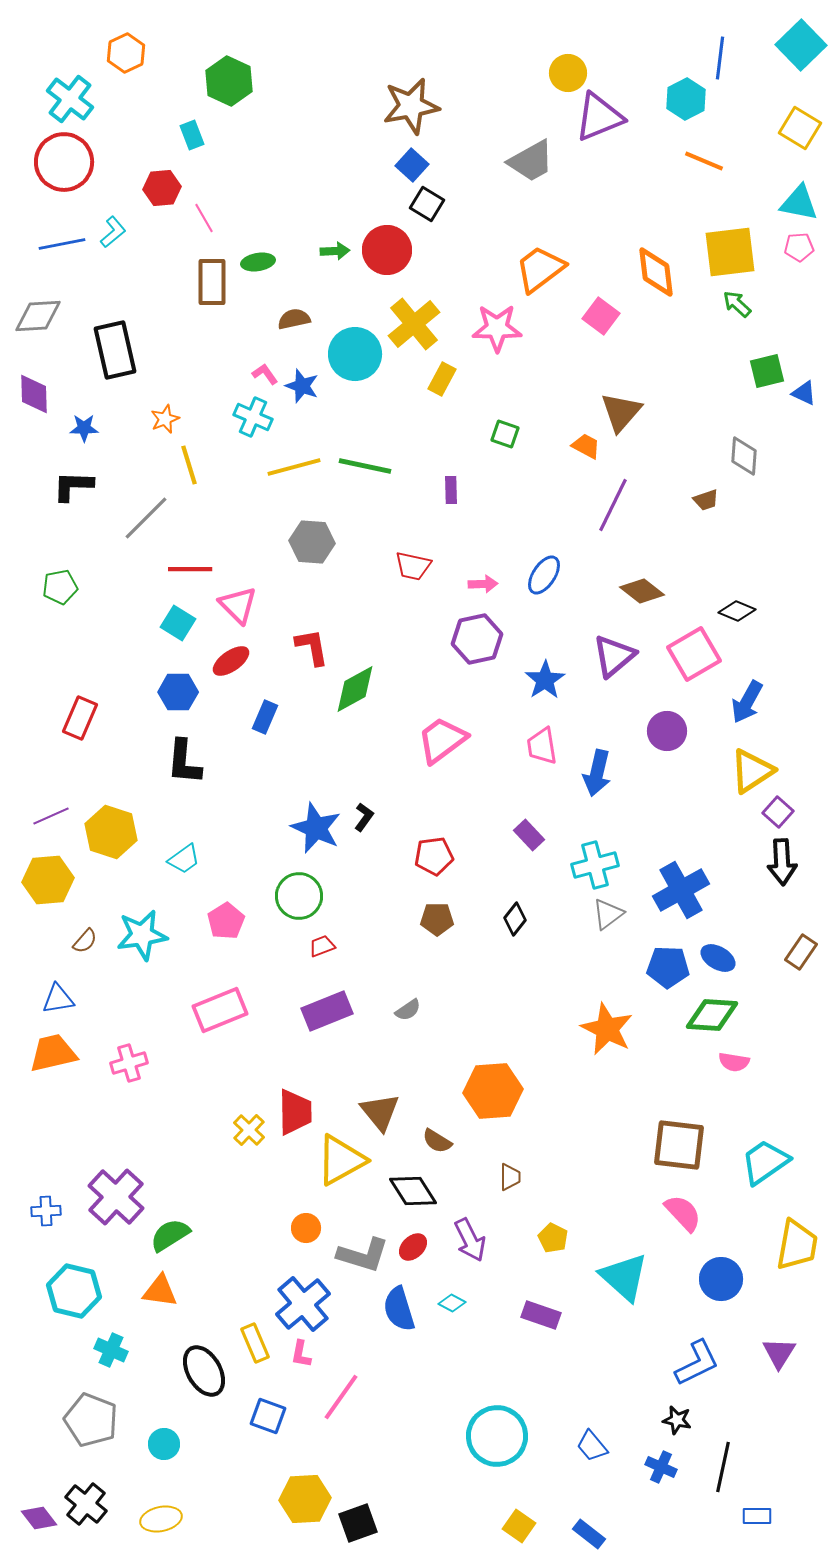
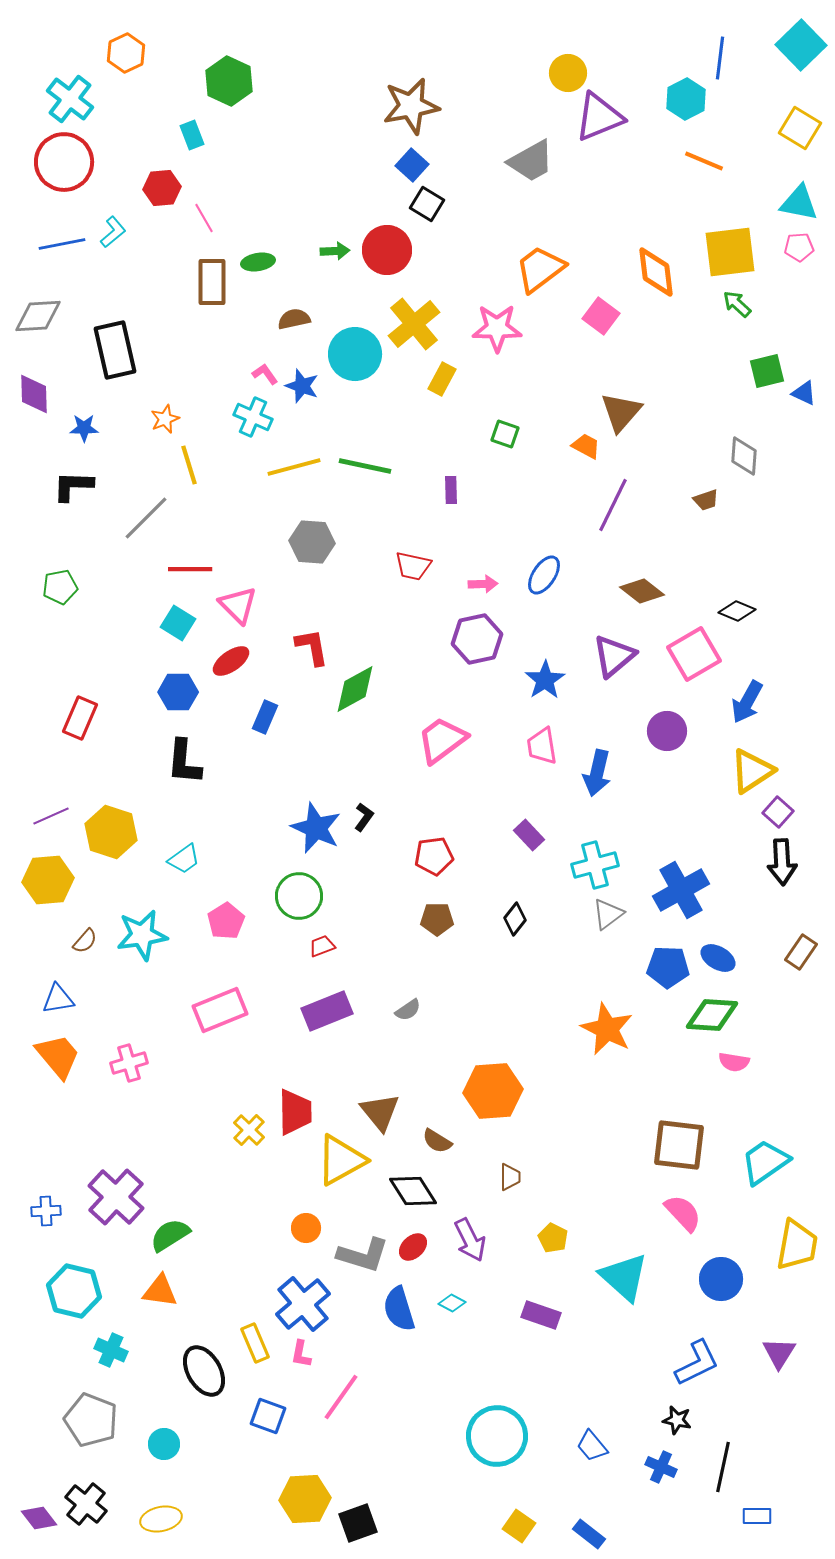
orange trapezoid at (53, 1053): moved 5 px right, 3 px down; rotated 63 degrees clockwise
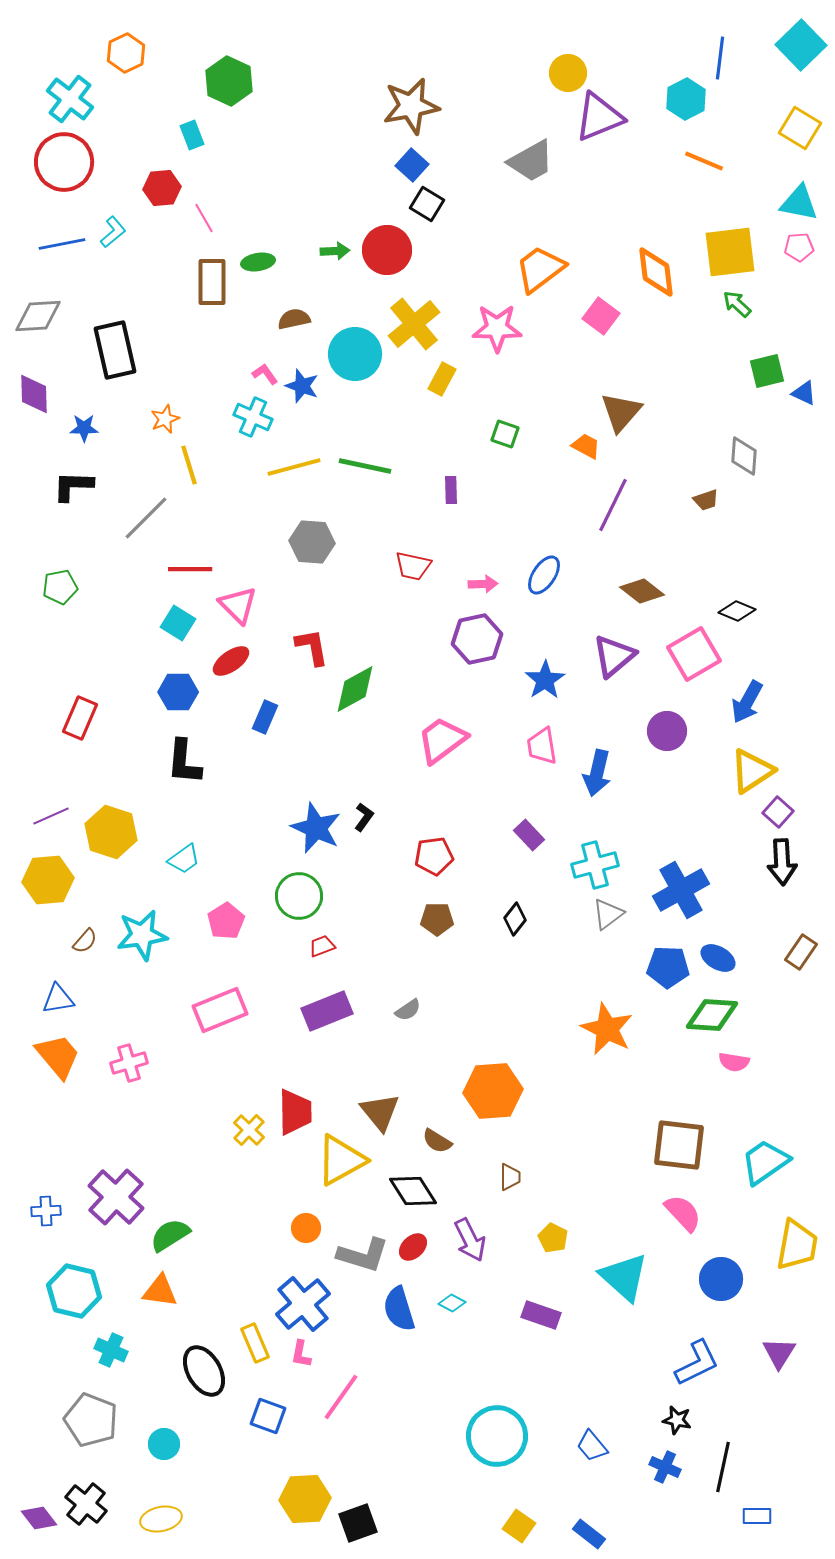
blue cross at (661, 1467): moved 4 px right
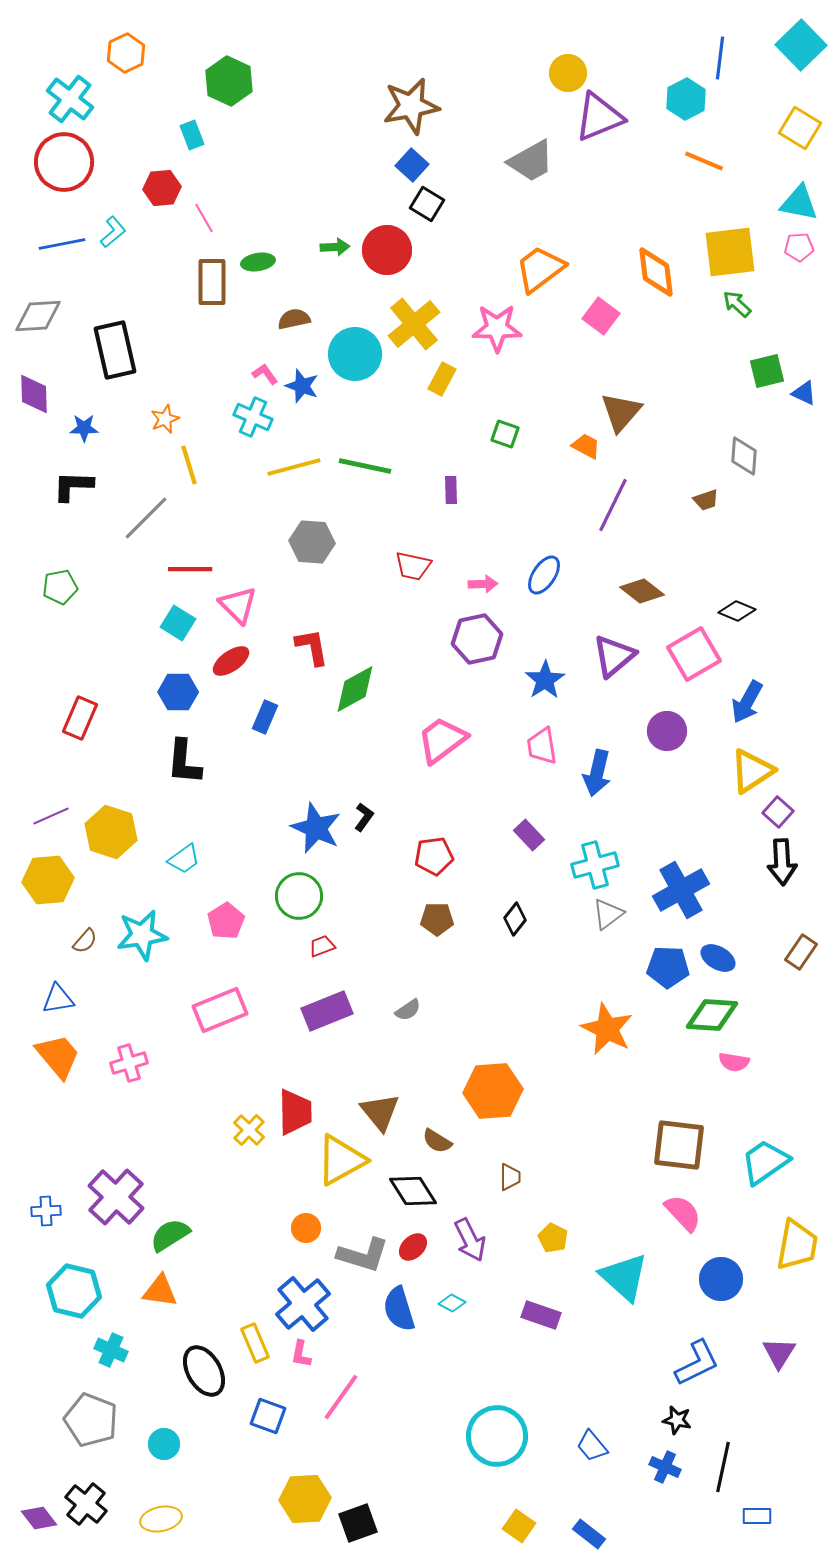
green arrow at (335, 251): moved 4 px up
